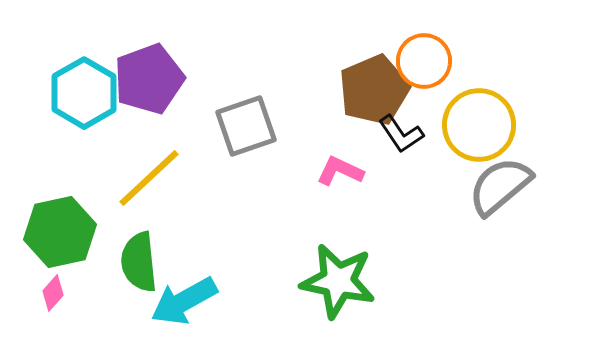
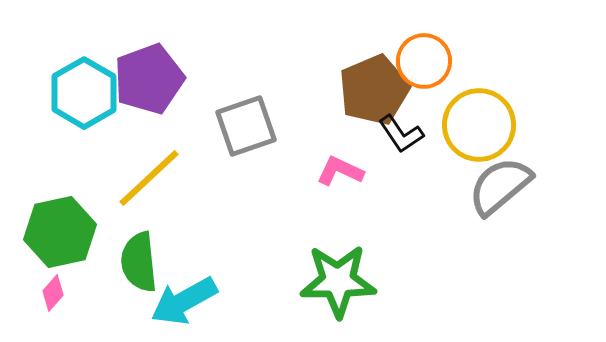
green star: rotated 12 degrees counterclockwise
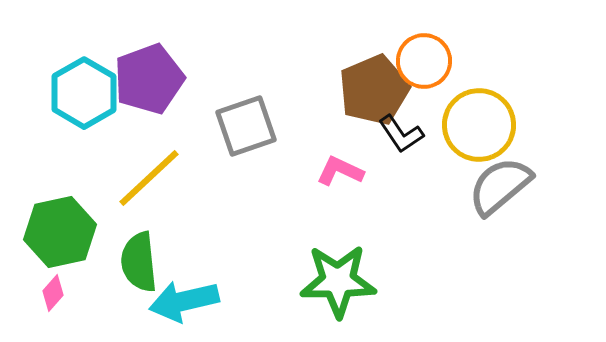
cyan arrow: rotated 16 degrees clockwise
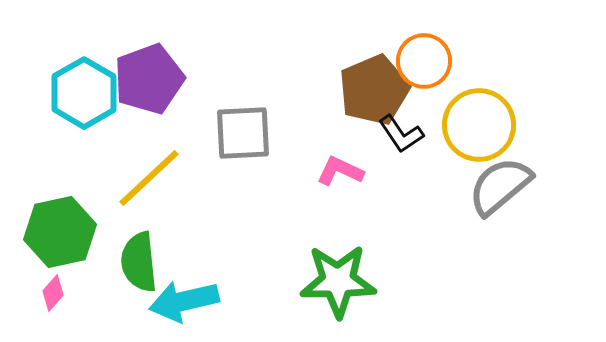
gray square: moved 3 px left, 7 px down; rotated 16 degrees clockwise
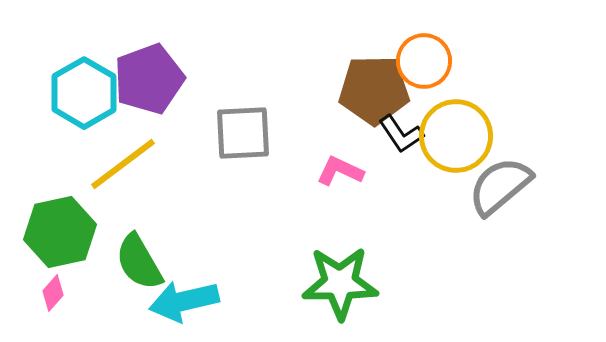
brown pentagon: rotated 22 degrees clockwise
yellow circle: moved 23 px left, 11 px down
yellow line: moved 26 px left, 14 px up; rotated 6 degrees clockwise
green semicircle: rotated 24 degrees counterclockwise
green star: moved 2 px right, 2 px down
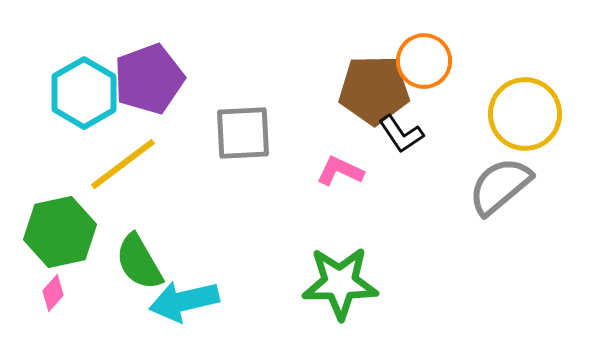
yellow circle: moved 69 px right, 22 px up
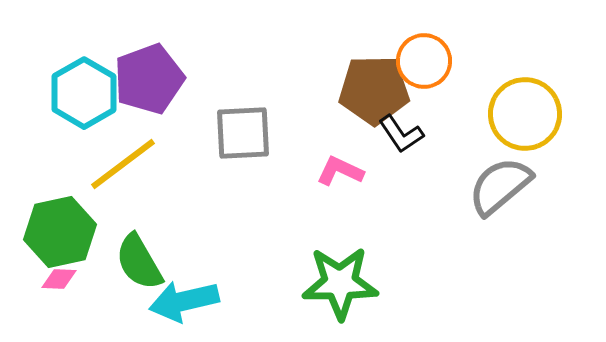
pink diamond: moved 6 px right, 14 px up; rotated 51 degrees clockwise
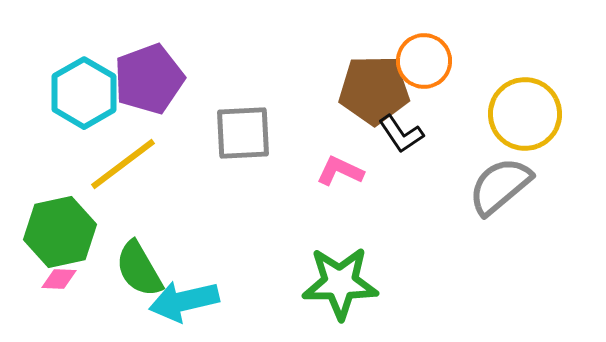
green semicircle: moved 7 px down
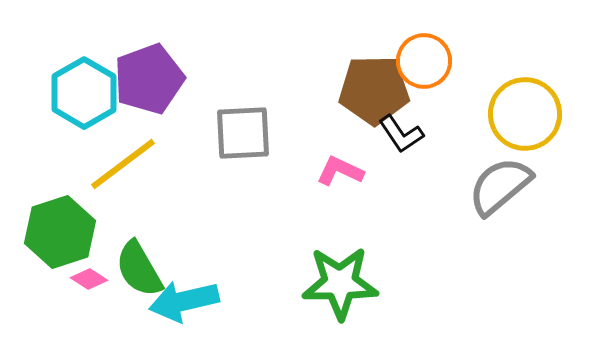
green hexagon: rotated 6 degrees counterclockwise
pink diamond: moved 30 px right; rotated 30 degrees clockwise
